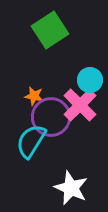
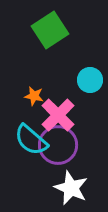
pink cross: moved 22 px left, 10 px down
purple circle: moved 7 px right, 28 px down
cyan semicircle: moved 1 px up; rotated 81 degrees counterclockwise
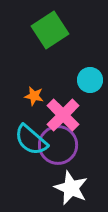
pink cross: moved 5 px right
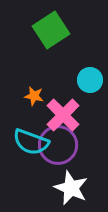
green square: moved 1 px right
cyan semicircle: moved 2 px down; rotated 21 degrees counterclockwise
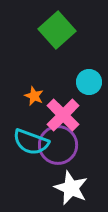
green square: moved 6 px right; rotated 9 degrees counterclockwise
cyan circle: moved 1 px left, 2 px down
orange star: rotated 12 degrees clockwise
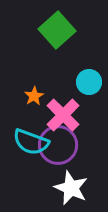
orange star: rotated 18 degrees clockwise
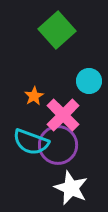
cyan circle: moved 1 px up
